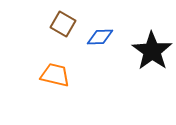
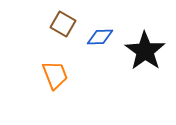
black star: moved 7 px left
orange trapezoid: rotated 56 degrees clockwise
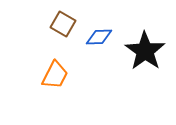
blue diamond: moved 1 px left
orange trapezoid: rotated 48 degrees clockwise
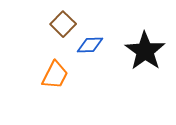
brown square: rotated 15 degrees clockwise
blue diamond: moved 9 px left, 8 px down
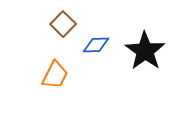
blue diamond: moved 6 px right
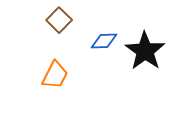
brown square: moved 4 px left, 4 px up
blue diamond: moved 8 px right, 4 px up
